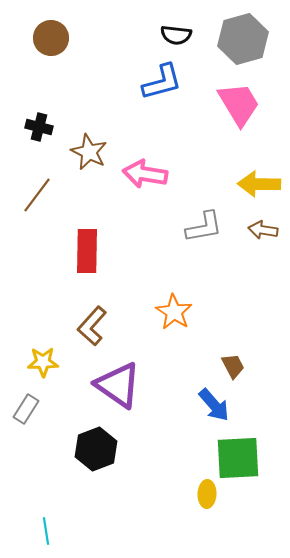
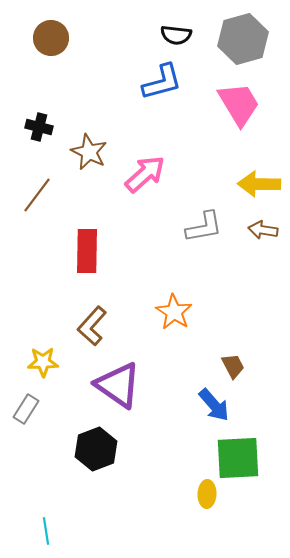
pink arrow: rotated 129 degrees clockwise
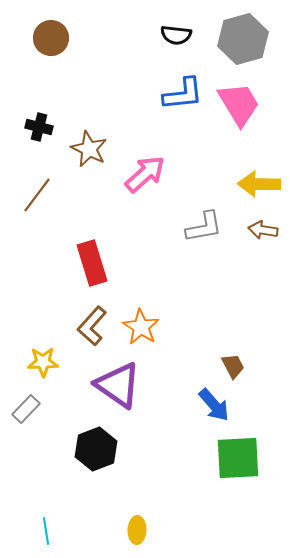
blue L-shape: moved 21 px right, 12 px down; rotated 9 degrees clockwise
brown star: moved 3 px up
red rectangle: moved 5 px right, 12 px down; rotated 18 degrees counterclockwise
orange star: moved 33 px left, 15 px down
gray rectangle: rotated 12 degrees clockwise
yellow ellipse: moved 70 px left, 36 px down
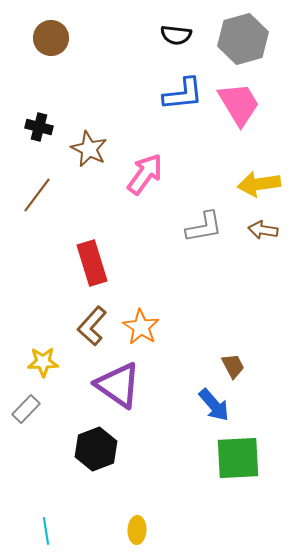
pink arrow: rotated 12 degrees counterclockwise
yellow arrow: rotated 9 degrees counterclockwise
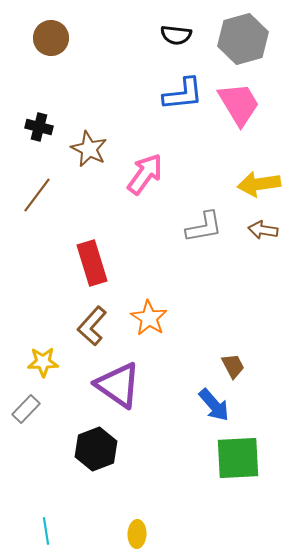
orange star: moved 8 px right, 9 px up
yellow ellipse: moved 4 px down
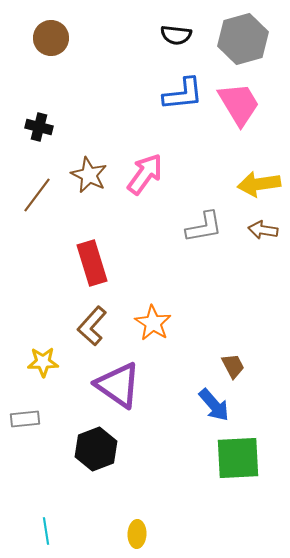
brown star: moved 26 px down
orange star: moved 4 px right, 5 px down
gray rectangle: moved 1 px left, 10 px down; rotated 40 degrees clockwise
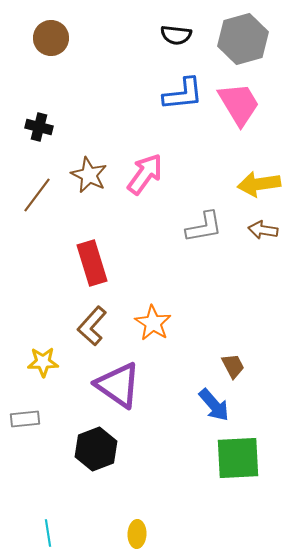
cyan line: moved 2 px right, 2 px down
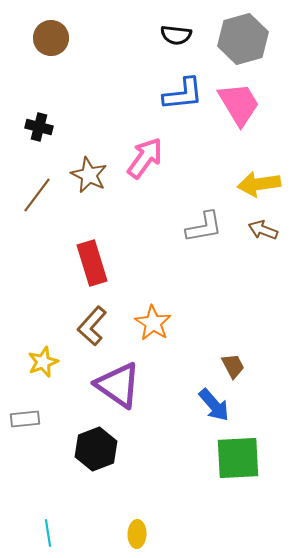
pink arrow: moved 16 px up
brown arrow: rotated 12 degrees clockwise
yellow star: rotated 20 degrees counterclockwise
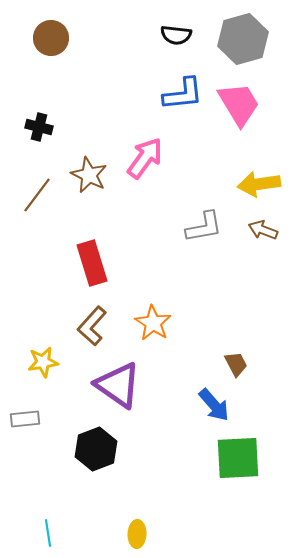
yellow star: rotated 12 degrees clockwise
brown trapezoid: moved 3 px right, 2 px up
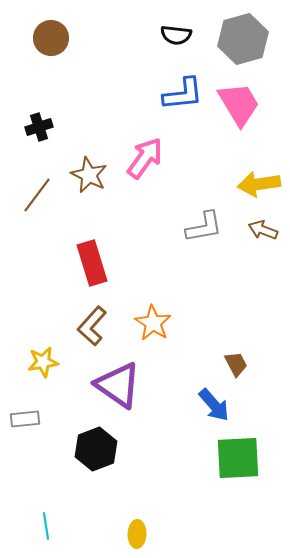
black cross: rotated 32 degrees counterclockwise
cyan line: moved 2 px left, 7 px up
